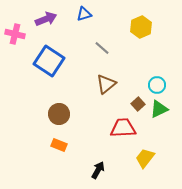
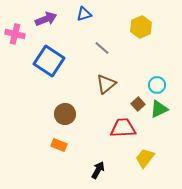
brown circle: moved 6 px right
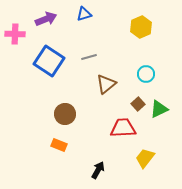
pink cross: rotated 12 degrees counterclockwise
gray line: moved 13 px left, 9 px down; rotated 56 degrees counterclockwise
cyan circle: moved 11 px left, 11 px up
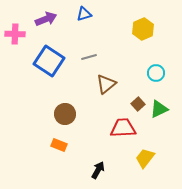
yellow hexagon: moved 2 px right, 2 px down
cyan circle: moved 10 px right, 1 px up
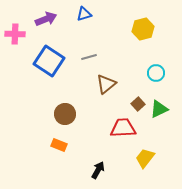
yellow hexagon: rotated 10 degrees clockwise
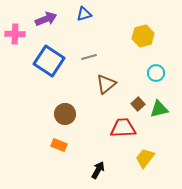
yellow hexagon: moved 7 px down
green triangle: rotated 12 degrees clockwise
